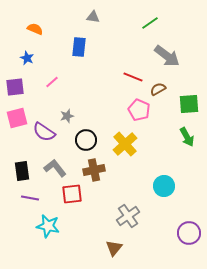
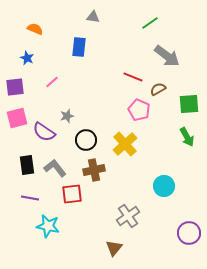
black rectangle: moved 5 px right, 6 px up
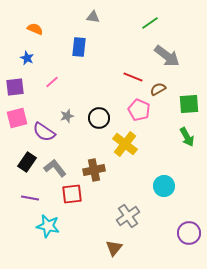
black circle: moved 13 px right, 22 px up
yellow cross: rotated 10 degrees counterclockwise
black rectangle: moved 3 px up; rotated 42 degrees clockwise
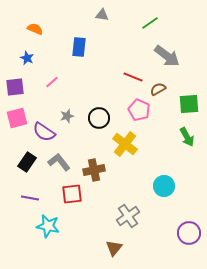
gray triangle: moved 9 px right, 2 px up
gray L-shape: moved 4 px right, 6 px up
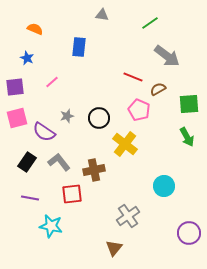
cyan star: moved 3 px right
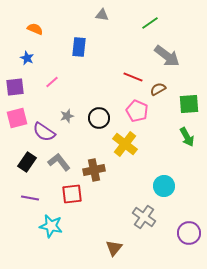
pink pentagon: moved 2 px left, 1 px down
gray cross: moved 16 px right, 1 px down; rotated 20 degrees counterclockwise
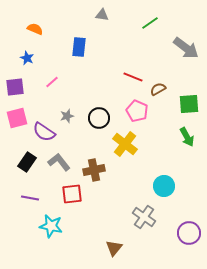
gray arrow: moved 19 px right, 8 px up
